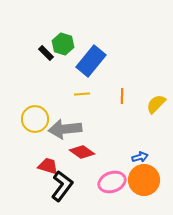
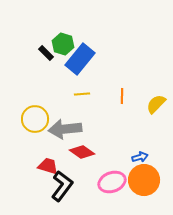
blue rectangle: moved 11 px left, 2 px up
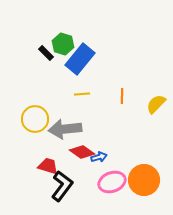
blue arrow: moved 41 px left
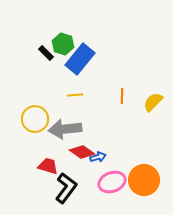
yellow line: moved 7 px left, 1 px down
yellow semicircle: moved 3 px left, 2 px up
blue arrow: moved 1 px left
black L-shape: moved 4 px right, 2 px down
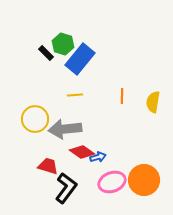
yellow semicircle: rotated 35 degrees counterclockwise
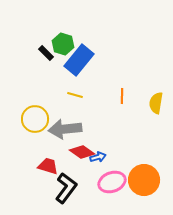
blue rectangle: moved 1 px left, 1 px down
yellow line: rotated 21 degrees clockwise
yellow semicircle: moved 3 px right, 1 px down
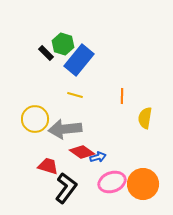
yellow semicircle: moved 11 px left, 15 px down
orange circle: moved 1 px left, 4 px down
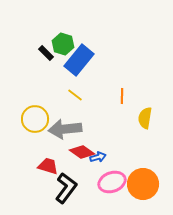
yellow line: rotated 21 degrees clockwise
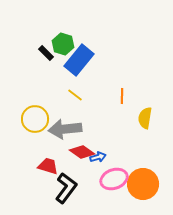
pink ellipse: moved 2 px right, 3 px up
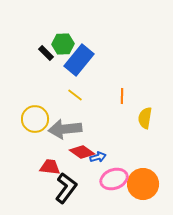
green hexagon: rotated 20 degrees counterclockwise
red trapezoid: moved 2 px right, 1 px down; rotated 10 degrees counterclockwise
